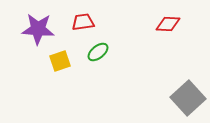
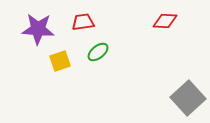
red diamond: moved 3 px left, 3 px up
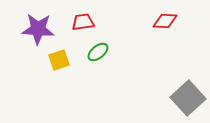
yellow square: moved 1 px left, 1 px up
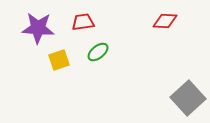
purple star: moved 1 px up
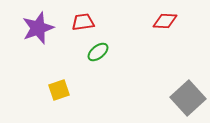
purple star: rotated 24 degrees counterclockwise
yellow square: moved 30 px down
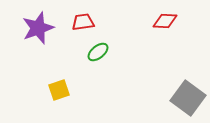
gray square: rotated 12 degrees counterclockwise
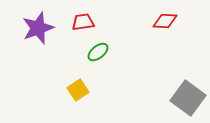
yellow square: moved 19 px right; rotated 15 degrees counterclockwise
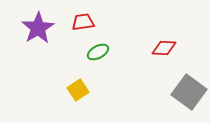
red diamond: moved 1 px left, 27 px down
purple star: rotated 12 degrees counterclockwise
green ellipse: rotated 10 degrees clockwise
gray square: moved 1 px right, 6 px up
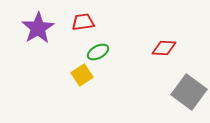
yellow square: moved 4 px right, 15 px up
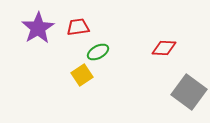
red trapezoid: moved 5 px left, 5 px down
